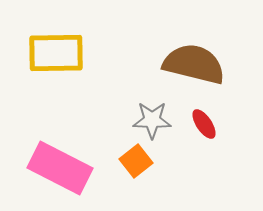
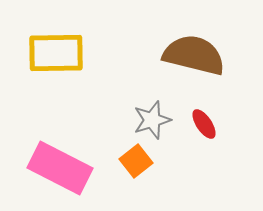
brown semicircle: moved 9 px up
gray star: rotated 18 degrees counterclockwise
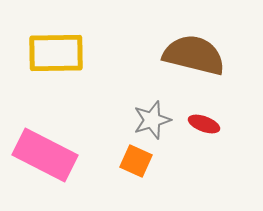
red ellipse: rotated 36 degrees counterclockwise
orange square: rotated 28 degrees counterclockwise
pink rectangle: moved 15 px left, 13 px up
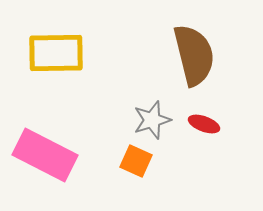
brown semicircle: rotated 62 degrees clockwise
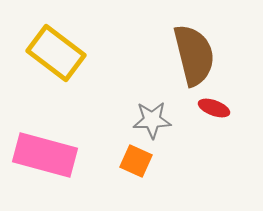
yellow rectangle: rotated 38 degrees clockwise
gray star: rotated 15 degrees clockwise
red ellipse: moved 10 px right, 16 px up
pink rectangle: rotated 12 degrees counterclockwise
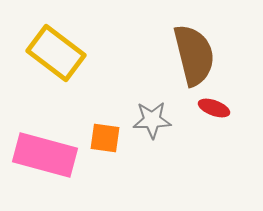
orange square: moved 31 px left, 23 px up; rotated 16 degrees counterclockwise
